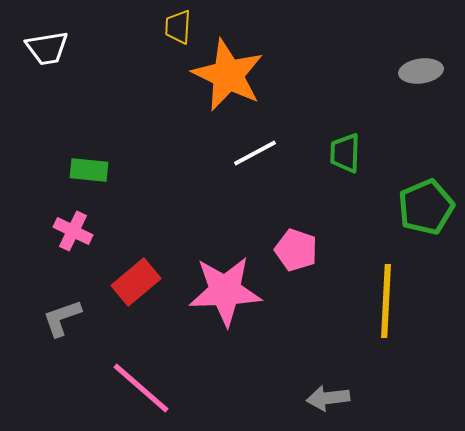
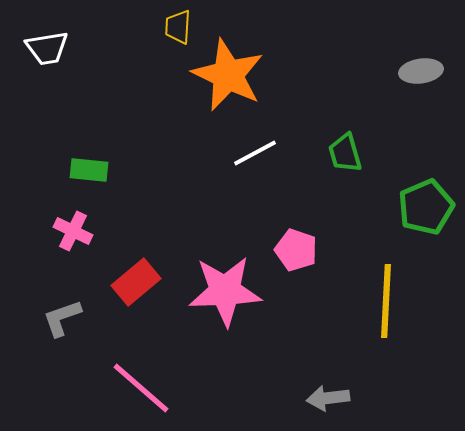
green trapezoid: rotated 18 degrees counterclockwise
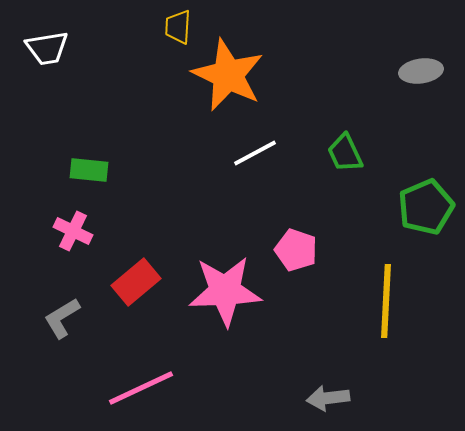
green trapezoid: rotated 9 degrees counterclockwise
gray L-shape: rotated 12 degrees counterclockwise
pink line: rotated 66 degrees counterclockwise
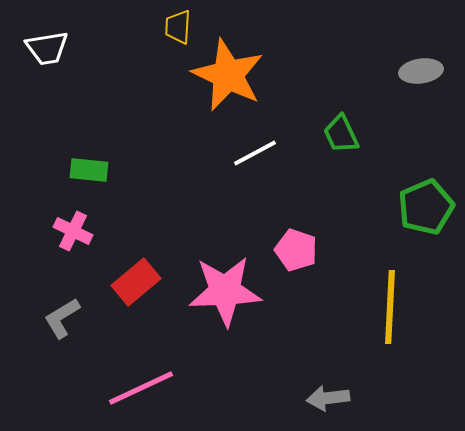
green trapezoid: moved 4 px left, 19 px up
yellow line: moved 4 px right, 6 px down
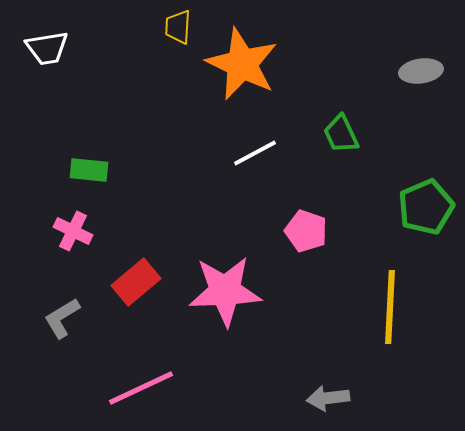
orange star: moved 14 px right, 11 px up
pink pentagon: moved 10 px right, 19 px up
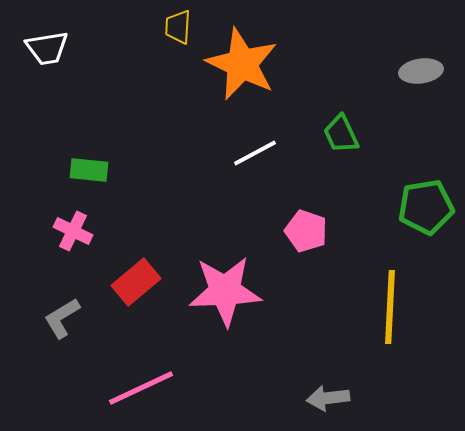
green pentagon: rotated 14 degrees clockwise
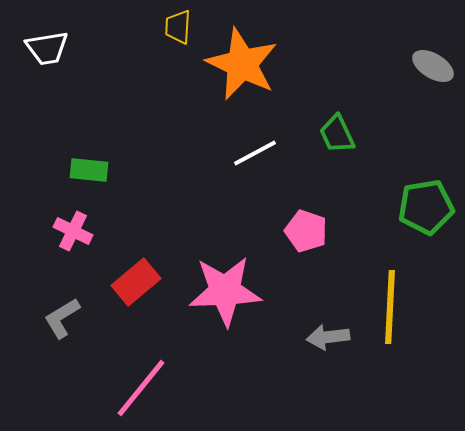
gray ellipse: moved 12 px right, 5 px up; rotated 39 degrees clockwise
green trapezoid: moved 4 px left
pink line: rotated 26 degrees counterclockwise
gray arrow: moved 61 px up
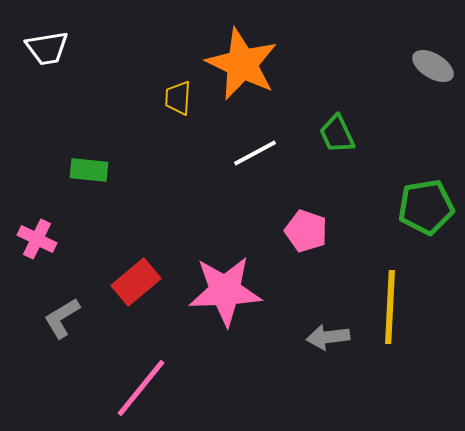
yellow trapezoid: moved 71 px down
pink cross: moved 36 px left, 8 px down
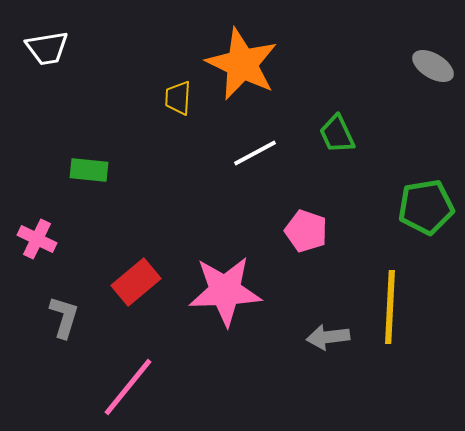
gray L-shape: moved 2 px right, 1 px up; rotated 138 degrees clockwise
pink line: moved 13 px left, 1 px up
